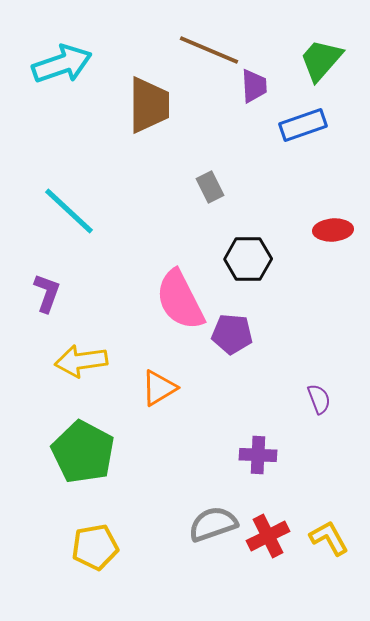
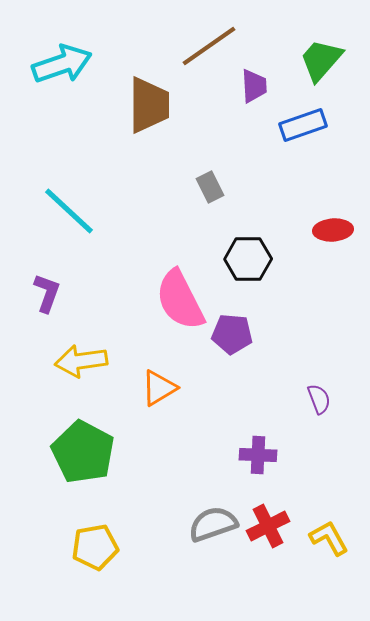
brown line: moved 4 px up; rotated 58 degrees counterclockwise
red cross: moved 10 px up
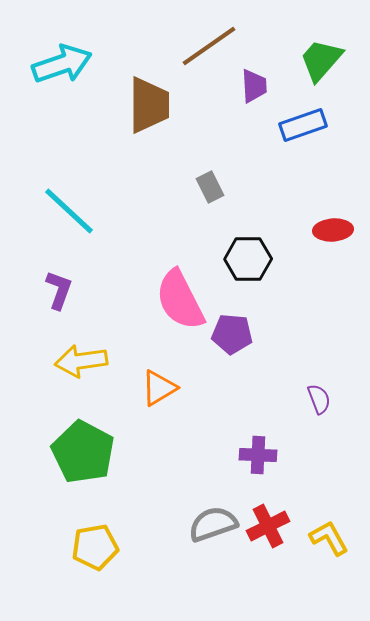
purple L-shape: moved 12 px right, 3 px up
